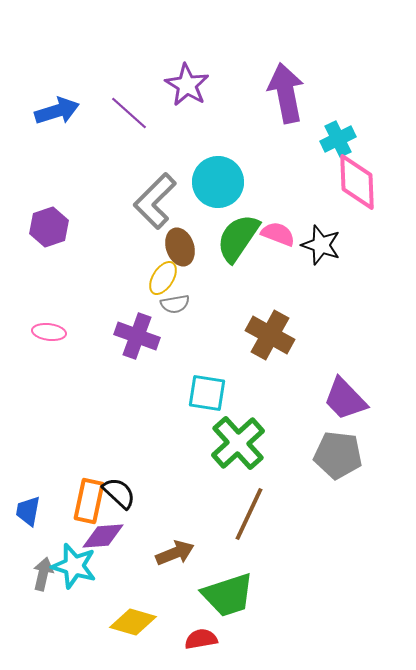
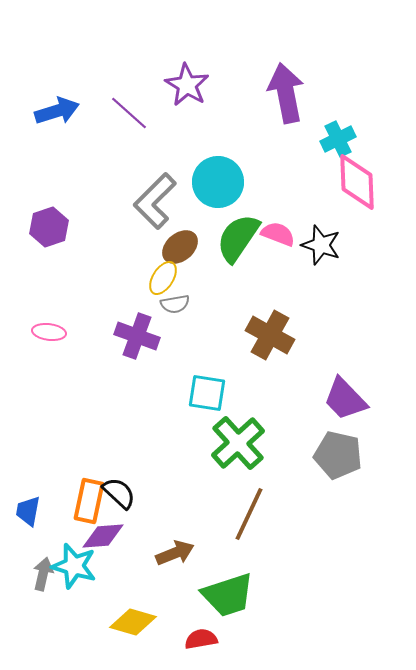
brown ellipse: rotated 69 degrees clockwise
gray pentagon: rotated 6 degrees clockwise
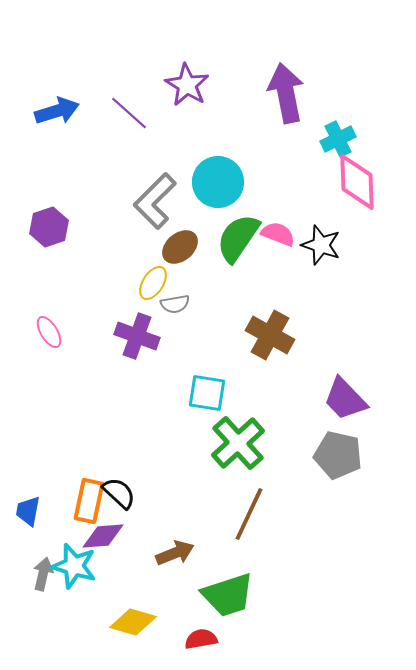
yellow ellipse: moved 10 px left, 5 px down
pink ellipse: rotated 52 degrees clockwise
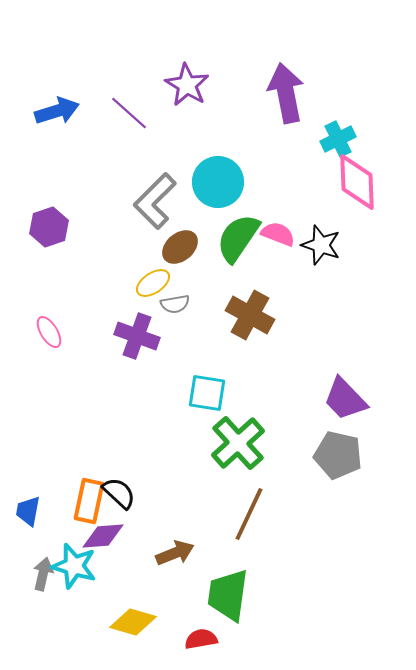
yellow ellipse: rotated 24 degrees clockwise
brown cross: moved 20 px left, 20 px up
green trapezoid: rotated 116 degrees clockwise
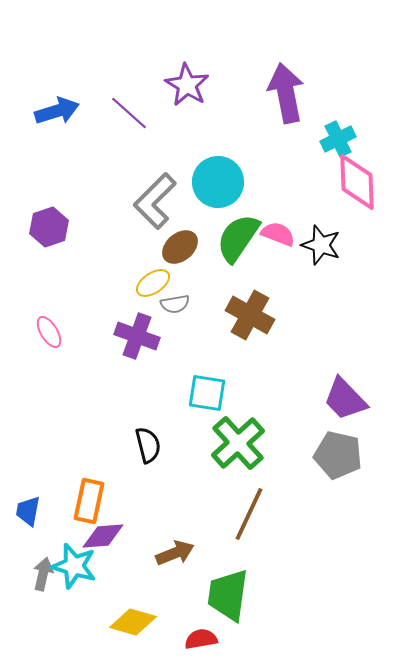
black semicircle: moved 29 px right, 48 px up; rotated 33 degrees clockwise
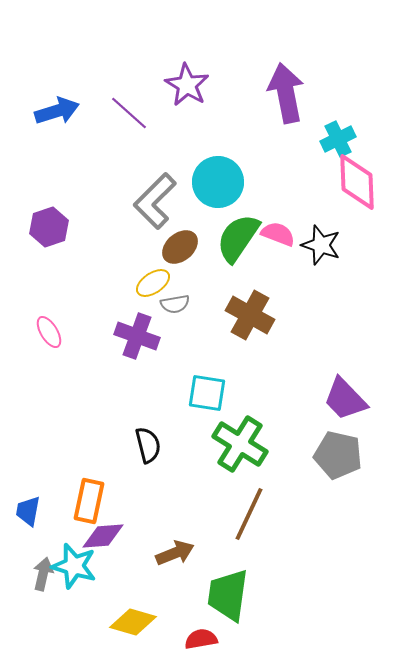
green cross: moved 2 px right, 1 px down; rotated 16 degrees counterclockwise
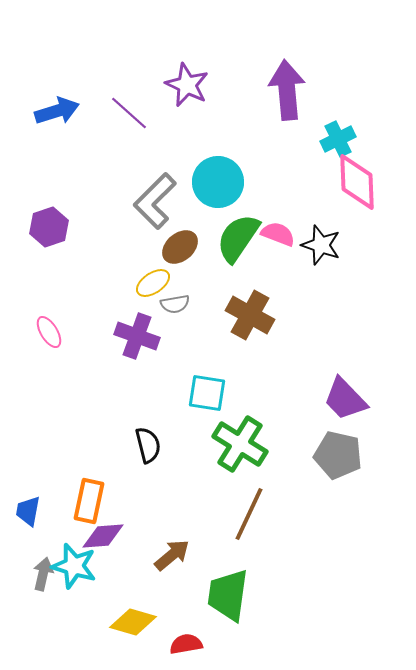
purple star: rotated 6 degrees counterclockwise
purple arrow: moved 1 px right, 3 px up; rotated 6 degrees clockwise
brown arrow: moved 3 px left, 2 px down; rotated 18 degrees counterclockwise
red semicircle: moved 15 px left, 5 px down
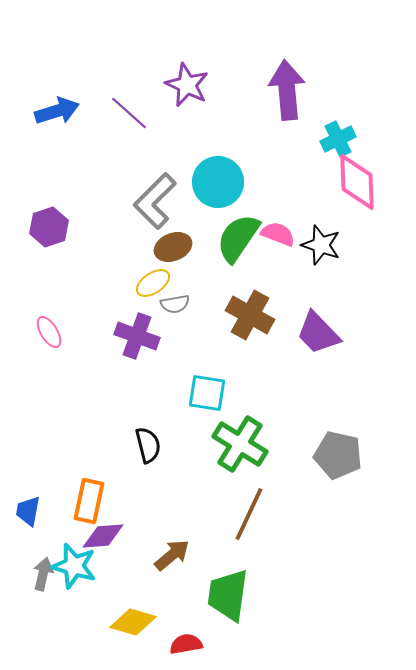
brown ellipse: moved 7 px left; rotated 18 degrees clockwise
purple trapezoid: moved 27 px left, 66 px up
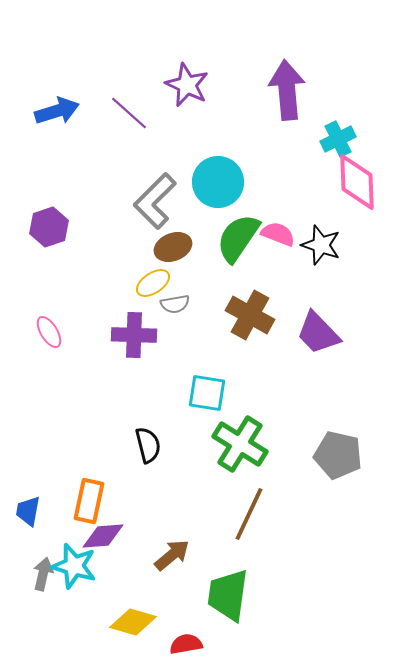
purple cross: moved 3 px left, 1 px up; rotated 18 degrees counterclockwise
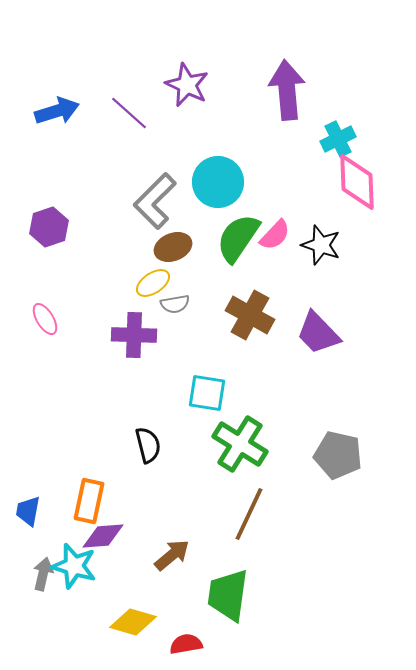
pink semicircle: moved 3 px left, 1 px down; rotated 112 degrees clockwise
pink ellipse: moved 4 px left, 13 px up
